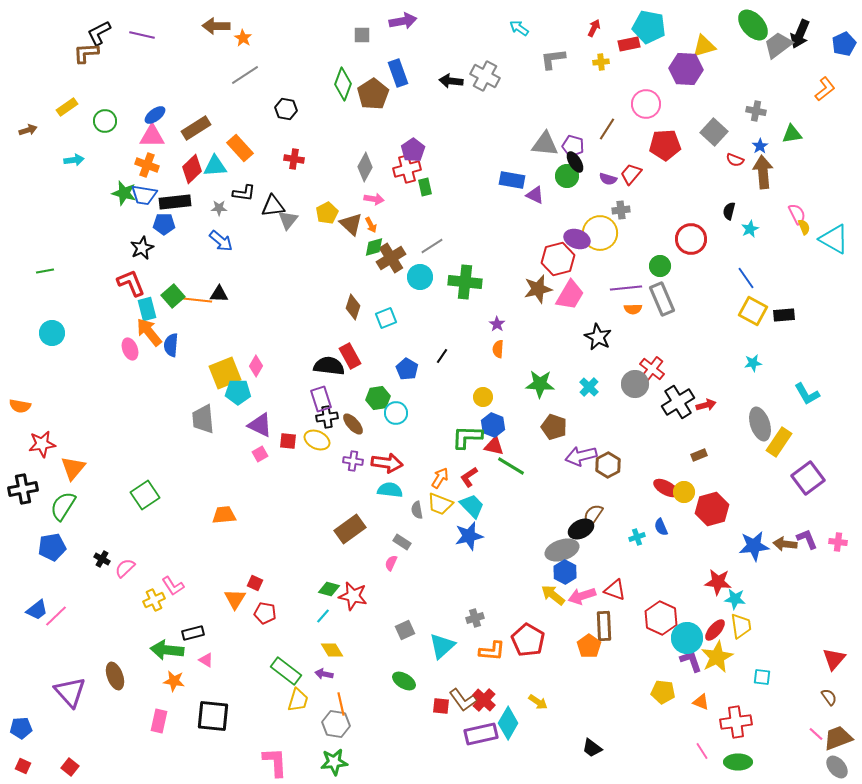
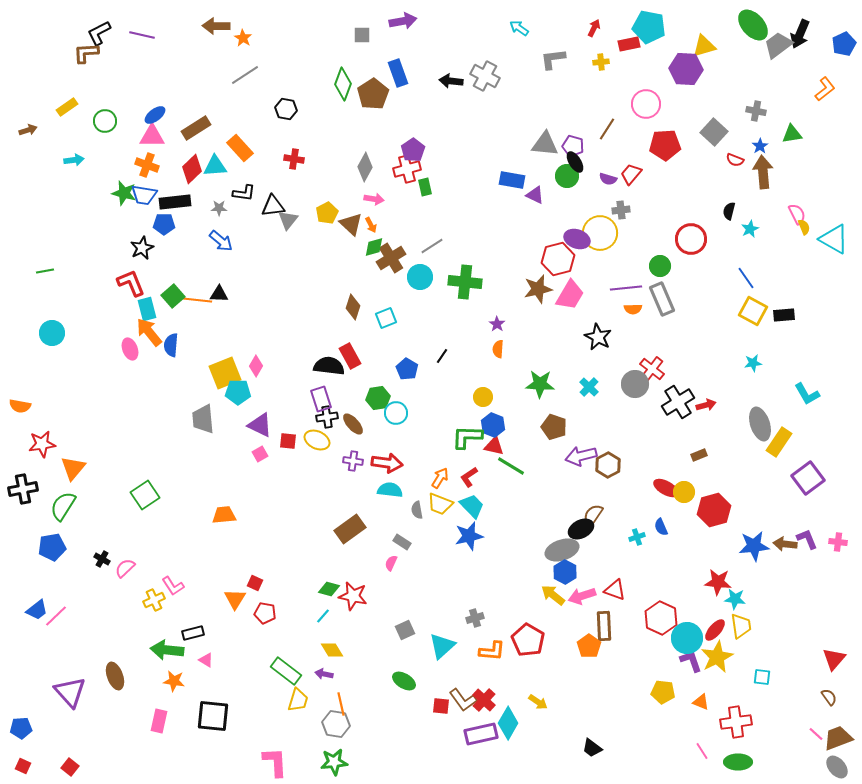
red hexagon at (712, 509): moved 2 px right, 1 px down
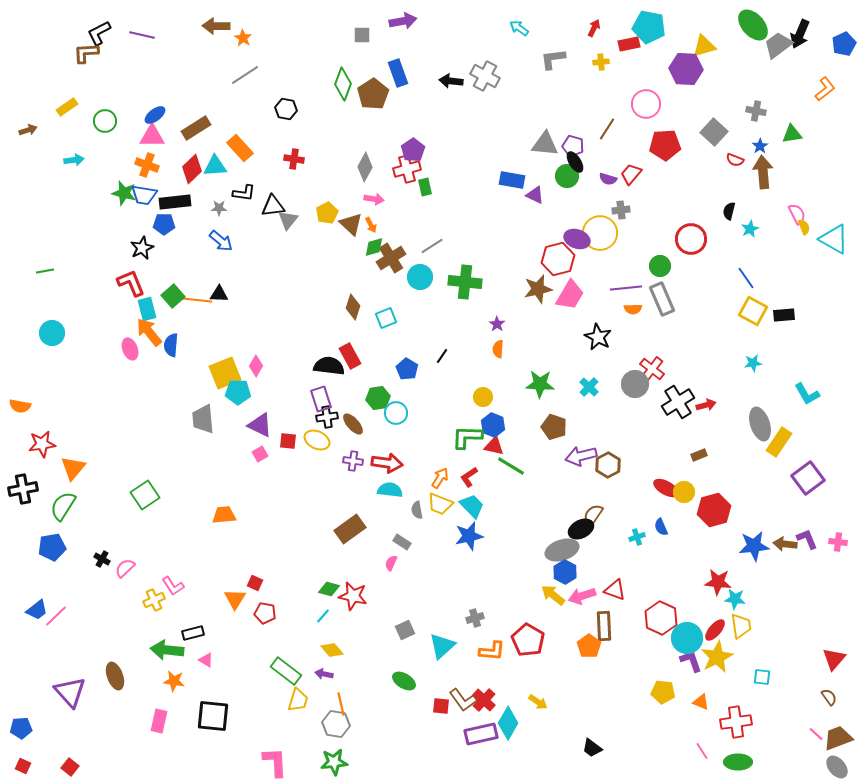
yellow diamond at (332, 650): rotated 10 degrees counterclockwise
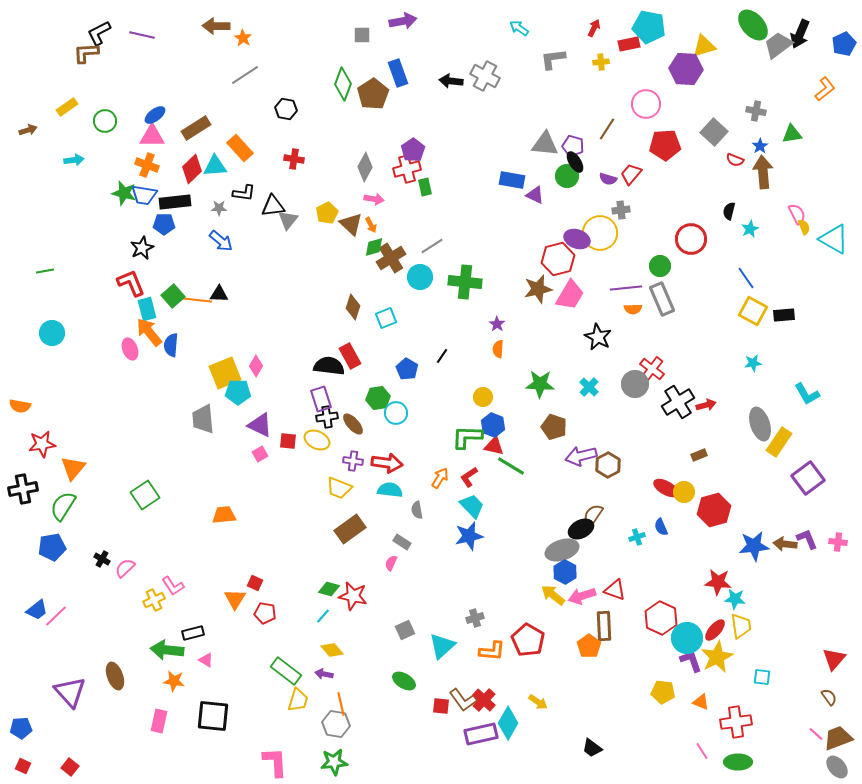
yellow trapezoid at (440, 504): moved 101 px left, 16 px up
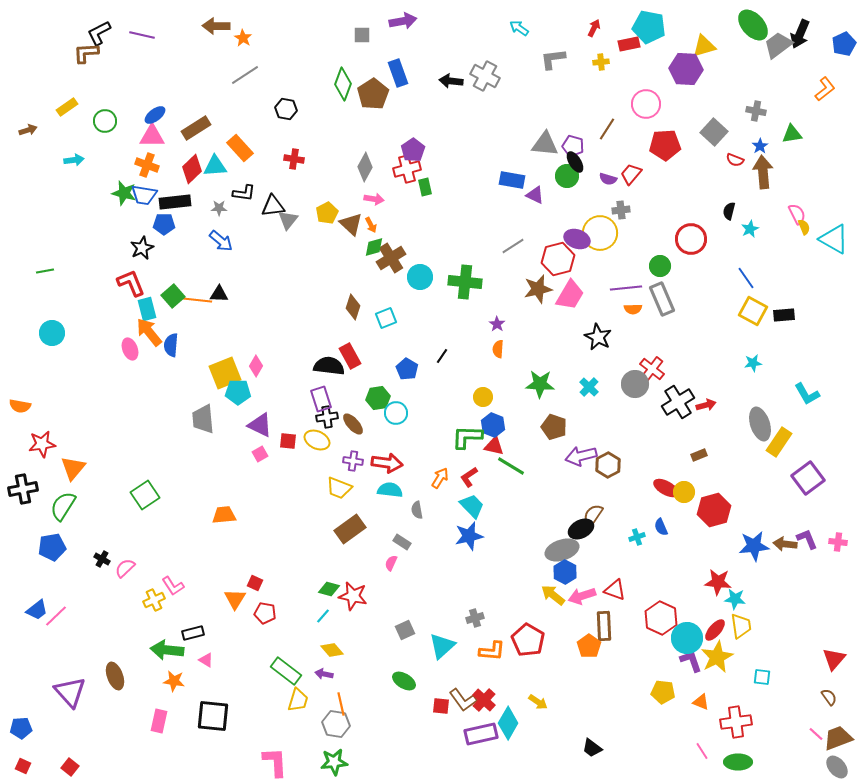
gray line at (432, 246): moved 81 px right
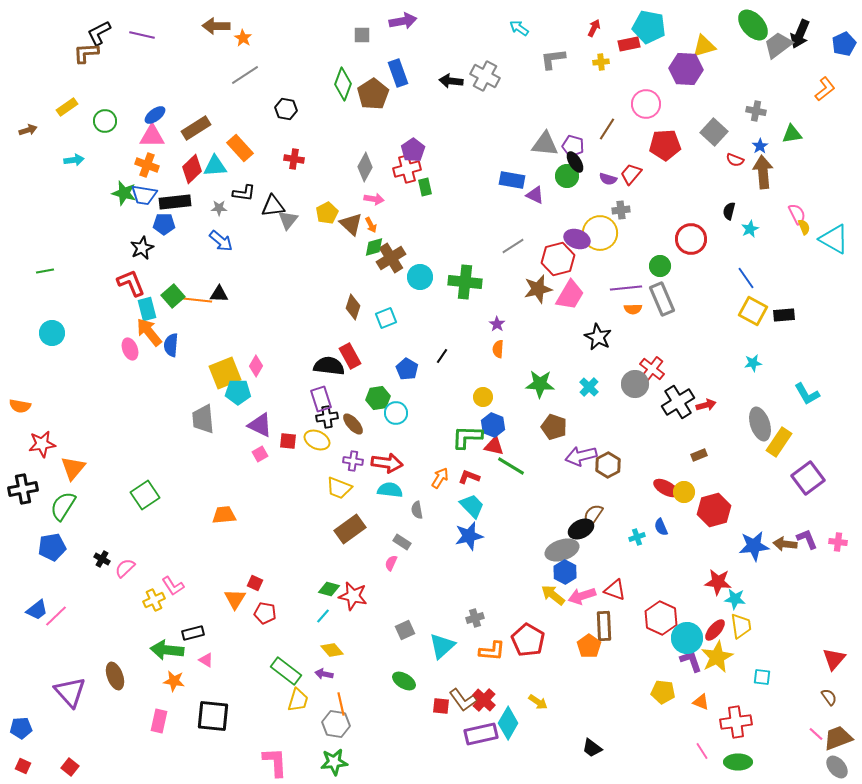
red L-shape at (469, 477): rotated 55 degrees clockwise
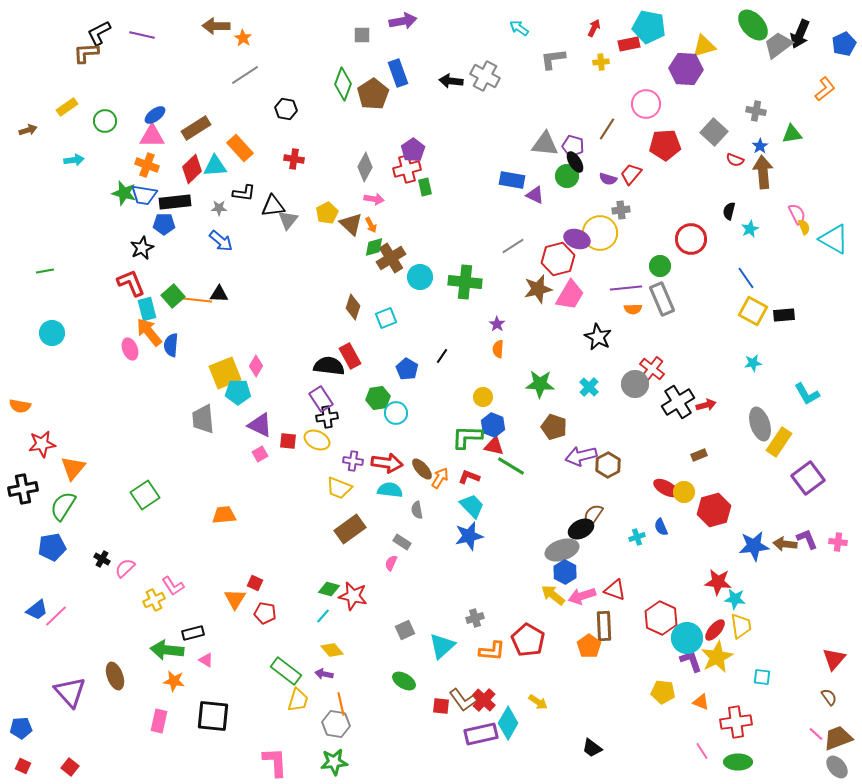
purple rectangle at (321, 399): rotated 15 degrees counterclockwise
brown ellipse at (353, 424): moved 69 px right, 45 px down
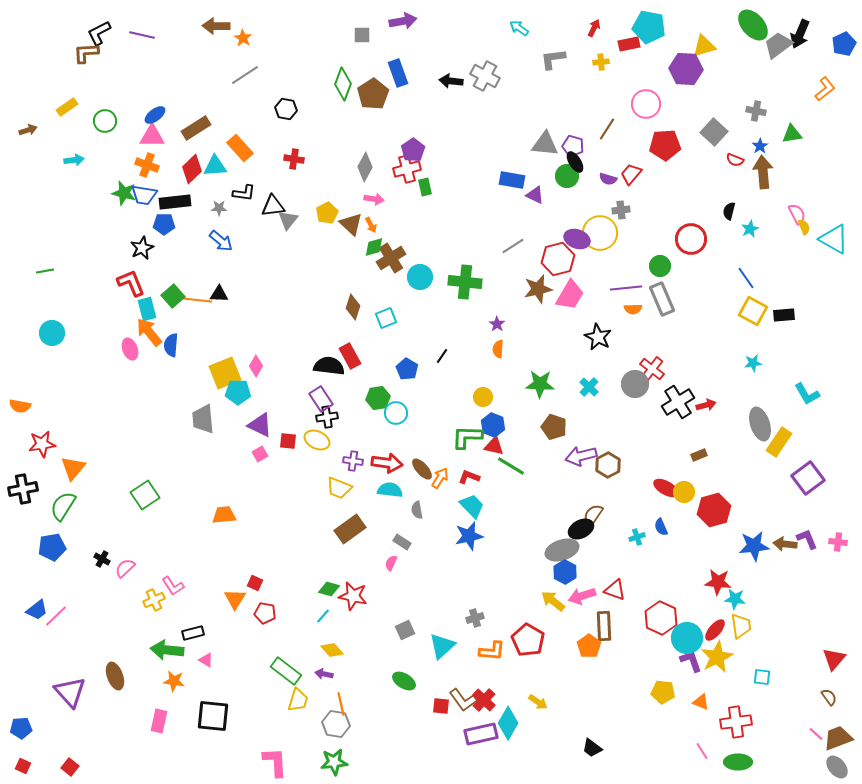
yellow arrow at (553, 595): moved 6 px down
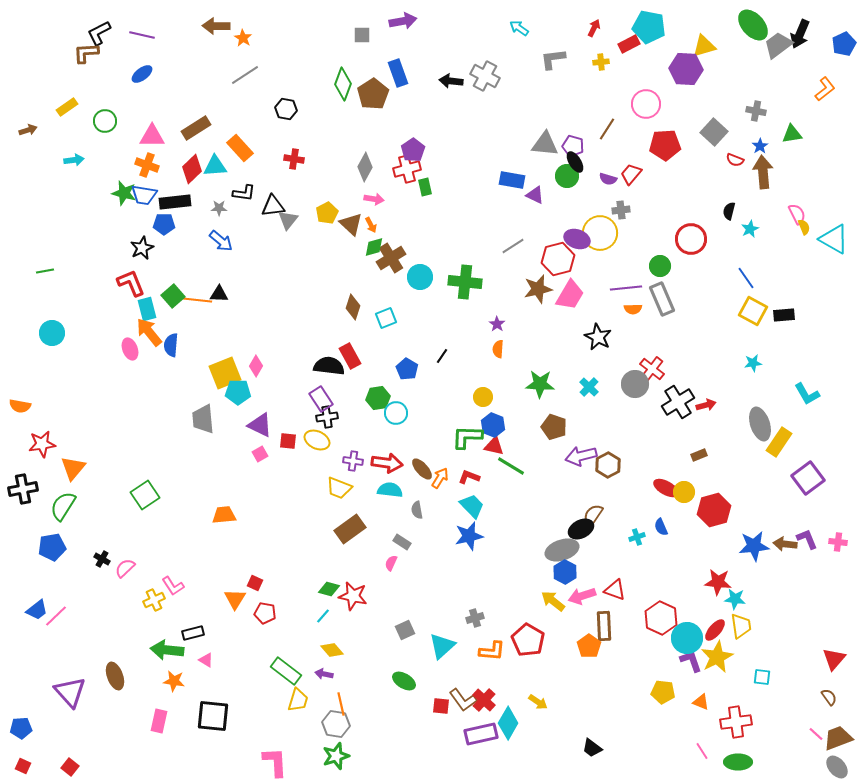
red rectangle at (629, 44): rotated 15 degrees counterclockwise
blue ellipse at (155, 115): moved 13 px left, 41 px up
green star at (334, 762): moved 2 px right, 6 px up; rotated 12 degrees counterclockwise
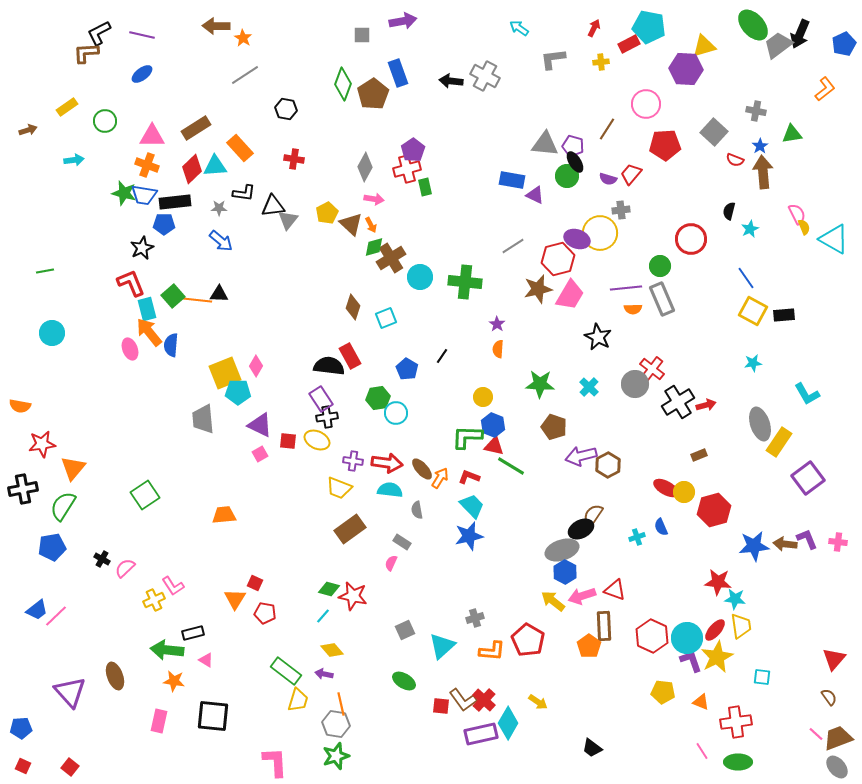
red hexagon at (661, 618): moved 9 px left, 18 px down
